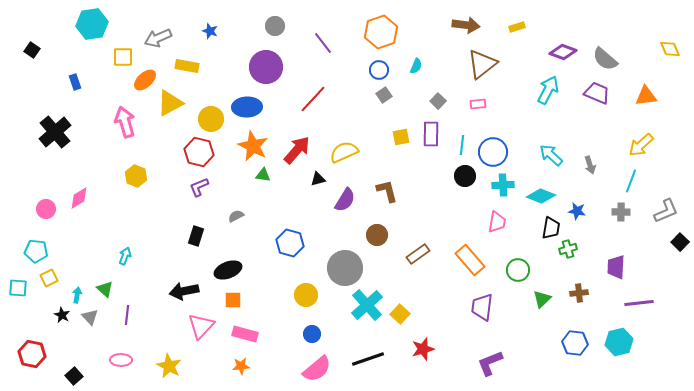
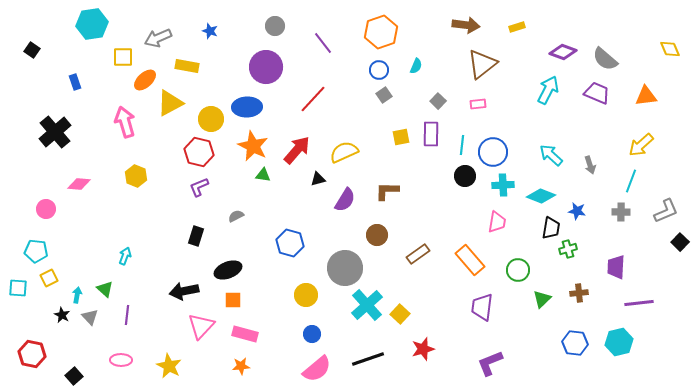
brown L-shape at (387, 191): rotated 75 degrees counterclockwise
pink diamond at (79, 198): moved 14 px up; rotated 35 degrees clockwise
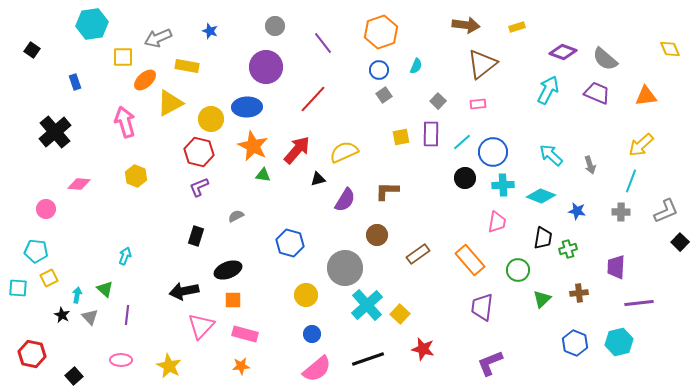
cyan line at (462, 145): moved 3 px up; rotated 42 degrees clockwise
black circle at (465, 176): moved 2 px down
black trapezoid at (551, 228): moved 8 px left, 10 px down
blue hexagon at (575, 343): rotated 15 degrees clockwise
red star at (423, 349): rotated 30 degrees clockwise
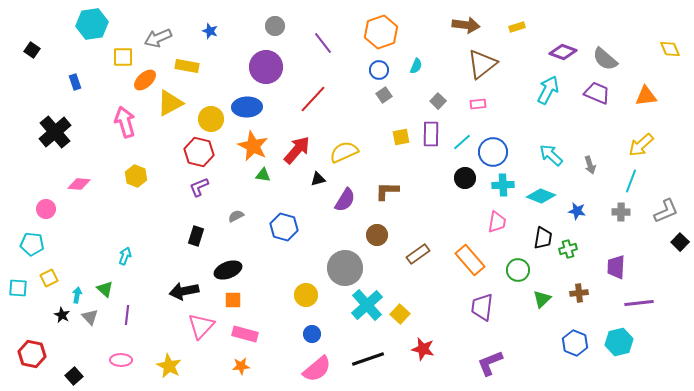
blue hexagon at (290, 243): moved 6 px left, 16 px up
cyan pentagon at (36, 251): moved 4 px left, 7 px up
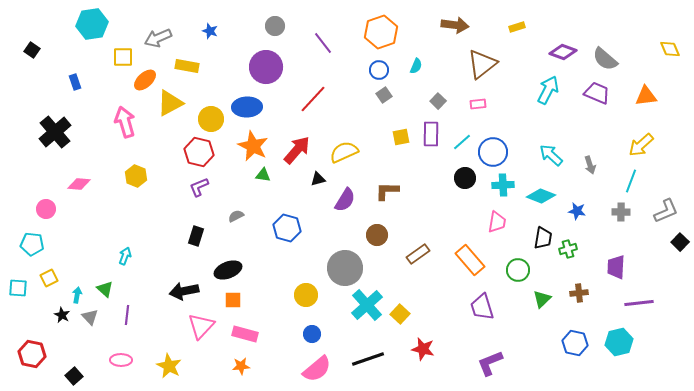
brown arrow at (466, 25): moved 11 px left
blue hexagon at (284, 227): moved 3 px right, 1 px down
purple trapezoid at (482, 307): rotated 24 degrees counterclockwise
blue hexagon at (575, 343): rotated 10 degrees counterclockwise
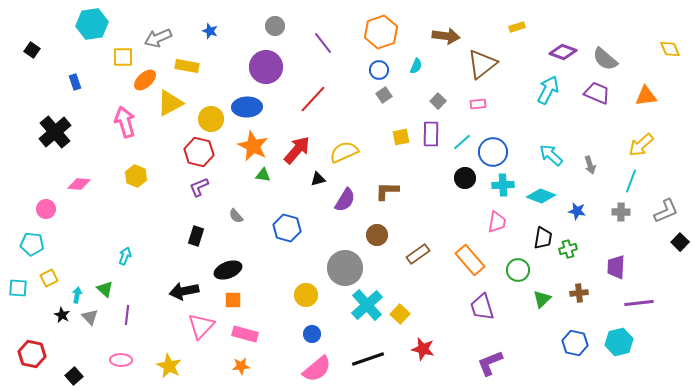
brown arrow at (455, 25): moved 9 px left, 11 px down
gray semicircle at (236, 216): rotated 105 degrees counterclockwise
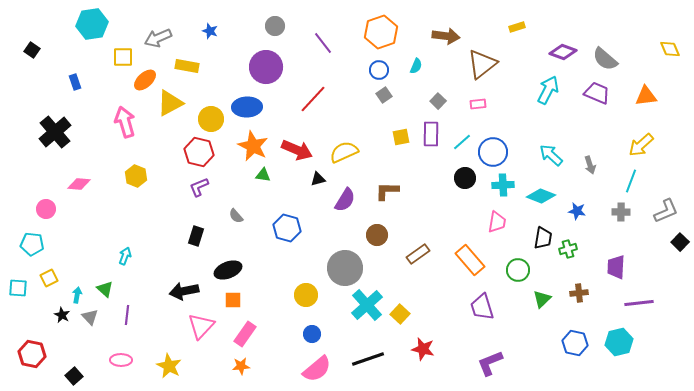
red arrow at (297, 150): rotated 72 degrees clockwise
pink rectangle at (245, 334): rotated 70 degrees counterclockwise
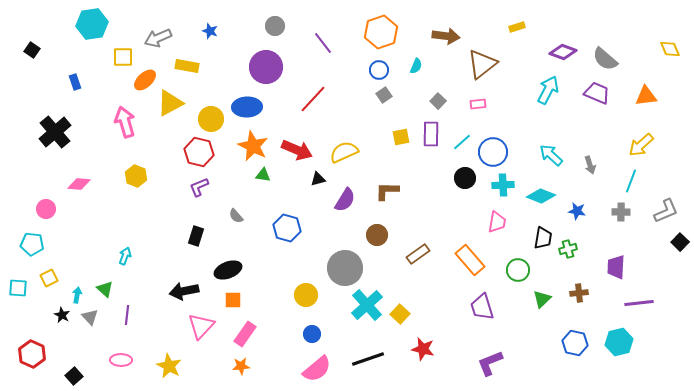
red hexagon at (32, 354): rotated 12 degrees clockwise
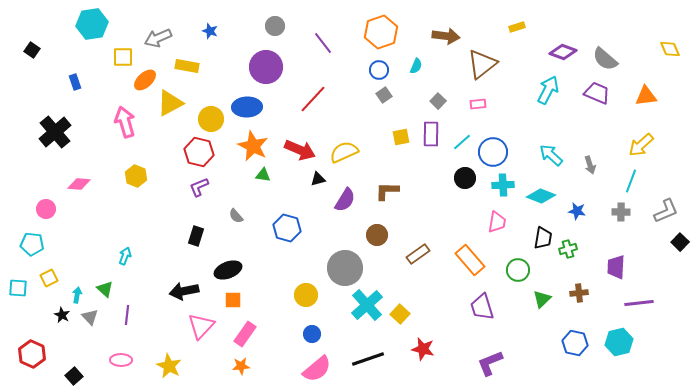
red arrow at (297, 150): moved 3 px right
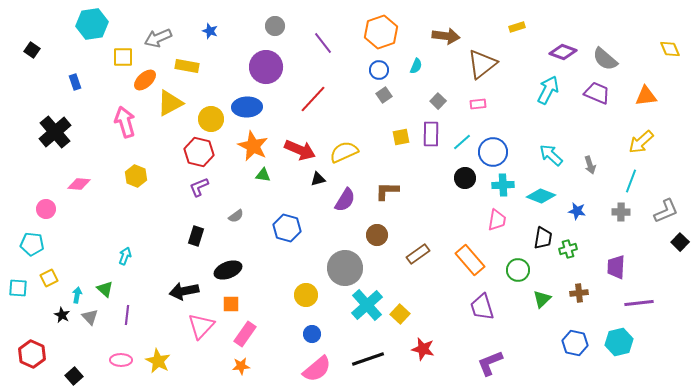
yellow arrow at (641, 145): moved 3 px up
gray semicircle at (236, 216): rotated 84 degrees counterclockwise
pink trapezoid at (497, 222): moved 2 px up
orange square at (233, 300): moved 2 px left, 4 px down
yellow star at (169, 366): moved 11 px left, 5 px up
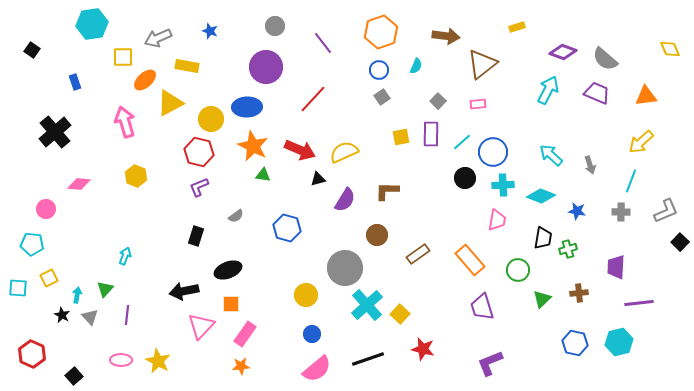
gray square at (384, 95): moved 2 px left, 2 px down
green triangle at (105, 289): rotated 30 degrees clockwise
